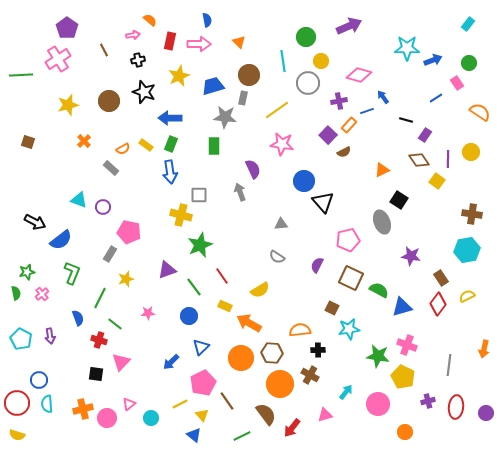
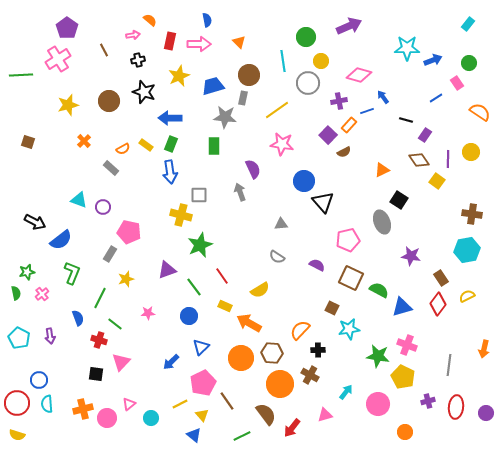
purple semicircle at (317, 265): rotated 91 degrees clockwise
orange semicircle at (300, 330): rotated 40 degrees counterclockwise
cyan pentagon at (21, 339): moved 2 px left, 1 px up
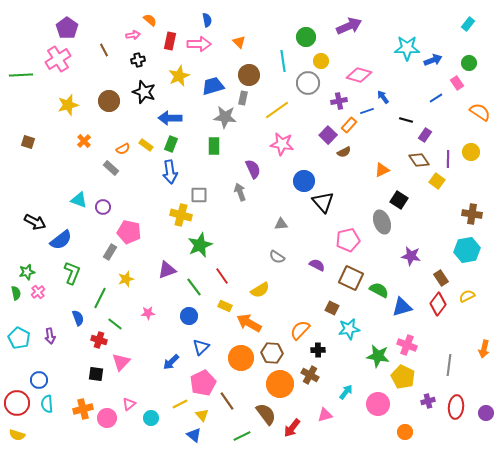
gray rectangle at (110, 254): moved 2 px up
pink cross at (42, 294): moved 4 px left, 2 px up
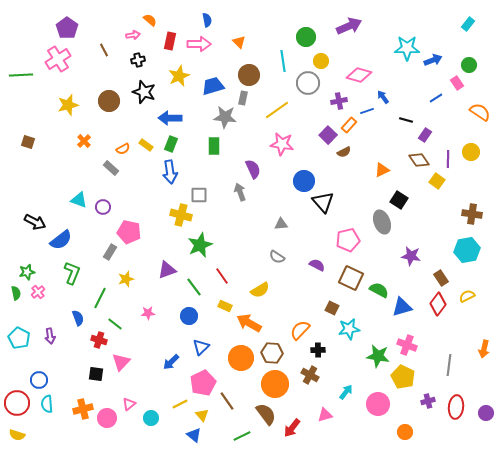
green circle at (469, 63): moved 2 px down
orange circle at (280, 384): moved 5 px left
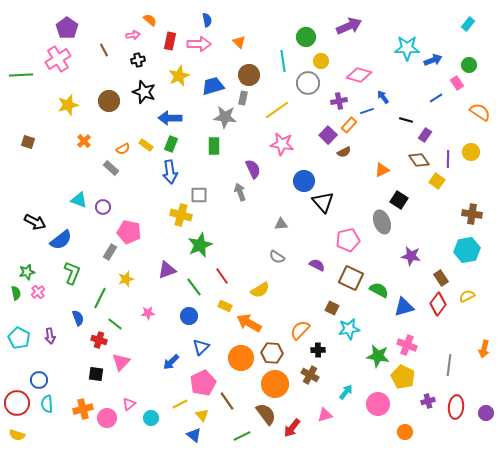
blue triangle at (402, 307): moved 2 px right
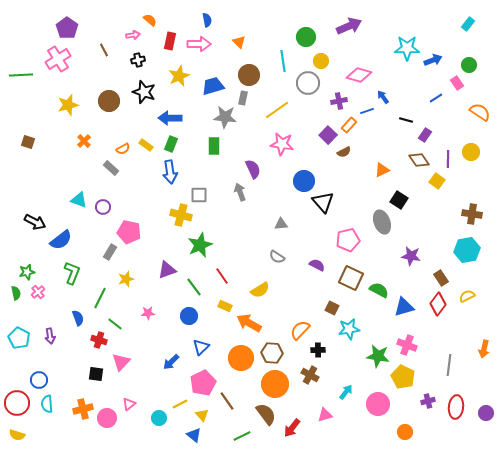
cyan circle at (151, 418): moved 8 px right
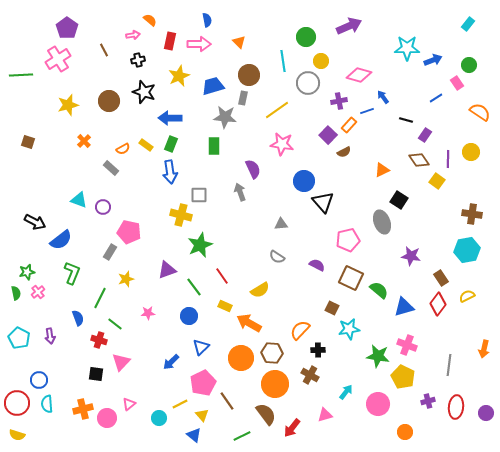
green semicircle at (379, 290): rotated 12 degrees clockwise
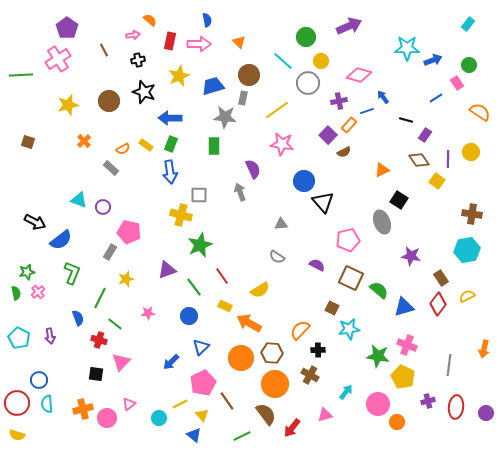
cyan line at (283, 61): rotated 40 degrees counterclockwise
orange circle at (405, 432): moved 8 px left, 10 px up
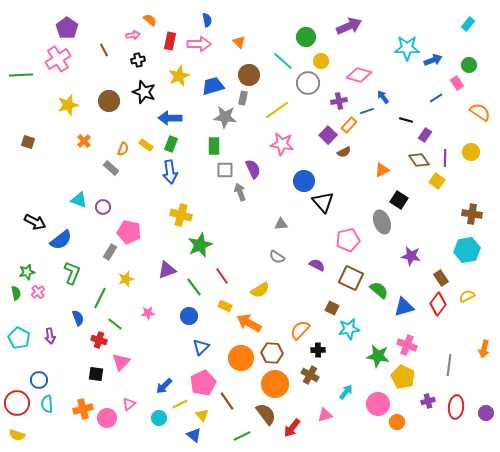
orange semicircle at (123, 149): rotated 40 degrees counterclockwise
purple line at (448, 159): moved 3 px left, 1 px up
gray square at (199, 195): moved 26 px right, 25 px up
blue arrow at (171, 362): moved 7 px left, 24 px down
